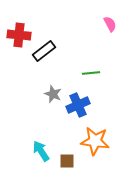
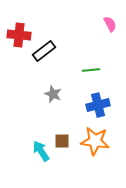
green line: moved 3 px up
blue cross: moved 20 px right; rotated 10 degrees clockwise
brown square: moved 5 px left, 20 px up
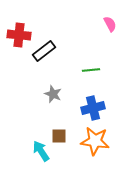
blue cross: moved 5 px left, 3 px down
brown square: moved 3 px left, 5 px up
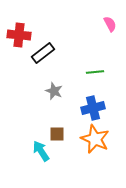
black rectangle: moved 1 px left, 2 px down
green line: moved 4 px right, 2 px down
gray star: moved 1 px right, 3 px up
brown square: moved 2 px left, 2 px up
orange star: moved 2 px up; rotated 16 degrees clockwise
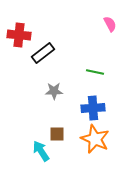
green line: rotated 18 degrees clockwise
gray star: rotated 24 degrees counterclockwise
blue cross: rotated 10 degrees clockwise
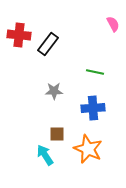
pink semicircle: moved 3 px right
black rectangle: moved 5 px right, 9 px up; rotated 15 degrees counterclockwise
orange star: moved 7 px left, 10 px down
cyan arrow: moved 4 px right, 4 px down
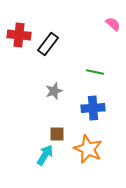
pink semicircle: rotated 21 degrees counterclockwise
gray star: rotated 18 degrees counterclockwise
cyan arrow: rotated 65 degrees clockwise
